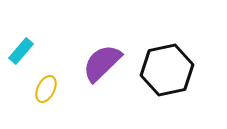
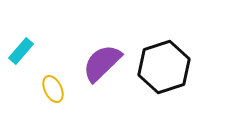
black hexagon: moved 3 px left, 3 px up; rotated 6 degrees counterclockwise
yellow ellipse: moved 7 px right; rotated 52 degrees counterclockwise
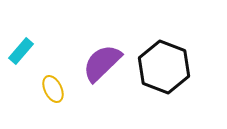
black hexagon: rotated 21 degrees counterclockwise
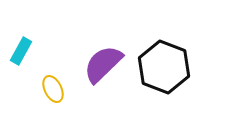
cyan rectangle: rotated 12 degrees counterclockwise
purple semicircle: moved 1 px right, 1 px down
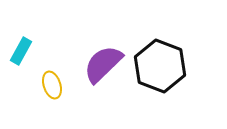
black hexagon: moved 4 px left, 1 px up
yellow ellipse: moved 1 px left, 4 px up; rotated 8 degrees clockwise
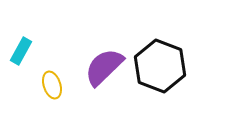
purple semicircle: moved 1 px right, 3 px down
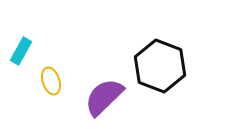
purple semicircle: moved 30 px down
yellow ellipse: moved 1 px left, 4 px up
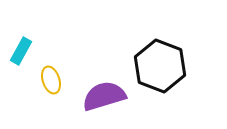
yellow ellipse: moved 1 px up
purple semicircle: moved 1 px up; rotated 27 degrees clockwise
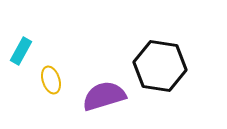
black hexagon: rotated 12 degrees counterclockwise
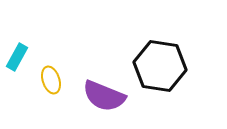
cyan rectangle: moved 4 px left, 6 px down
purple semicircle: rotated 141 degrees counterclockwise
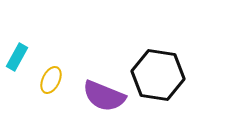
black hexagon: moved 2 px left, 9 px down
yellow ellipse: rotated 44 degrees clockwise
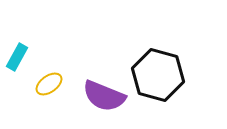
black hexagon: rotated 6 degrees clockwise
yellow ellipse: moved 2 px left, 4 px down; rotated 28 degrees clockwise
